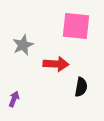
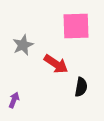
pink square: rotated 8 degrees counterclockwise
red arrow: rotated 30 degrees clockwise
purple arrow: moved 1 px down
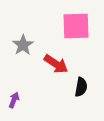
gray star: rotated 10 degrees counterclockwise
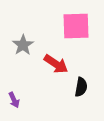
purple arrow: rotated 133 degrees clockwise
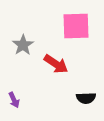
black semicircle: moved 5 px right, 11 px down; rotated 78 degrees clockwise
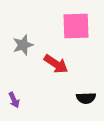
gray star: rotated 15 degrees clockwise
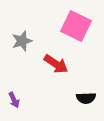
pink square: rotated 28 degrees clockwise
gray star: moved 1 px left, 4 px up
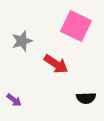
purple arrow: rotated 28 degrees counterclockwise
